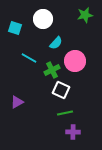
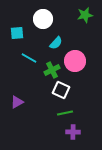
cyan square: moved 2 px right, 5 px down; rotated 24 degrees counterclockwise
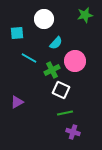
white circle: moved 1 px right
purple cross: rotated 16 degrees clockwise
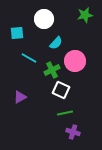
purple triangle: moved 3 px right, 5 px up
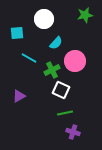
purple triangle: moved 1 px left, 1 px up
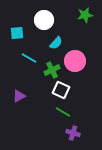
white circle: moved 1 px down
green line: moved 2 px left, 1 px up; rotated 42 degrees clockwise
purple cross: moved 1 px down
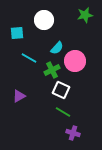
cyan semicircle: moved 1 px right, 5 px down
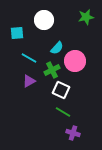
green star: moved 1 px right, 2 px down
purple triangle: moved 10 px right, 15 px up
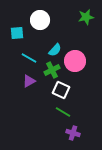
white circle: moved 4 px left
cyan semicircle: moved 2 px left, 2 px down
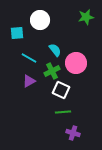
cyan semicircle: rotated 80 degrees counterclockwise
pink circle: moved 1 px right, 2 px down
green cross: moved 1 px down
green line: rotated 35 degrees counterclockwise
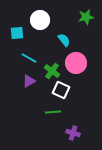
cyan semicircle: moved 9 px right, 10 px up
green cross: rotated 28 degrees counterclockwise
green line: moved 10 px left
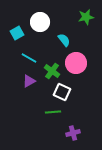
white circle: moved 2 px down
cyan square: rotated 24 degrees counterclockwise
white square: moved 1 px right, 2 px down
purple cross: rotated 32 degrees counterclockwise
